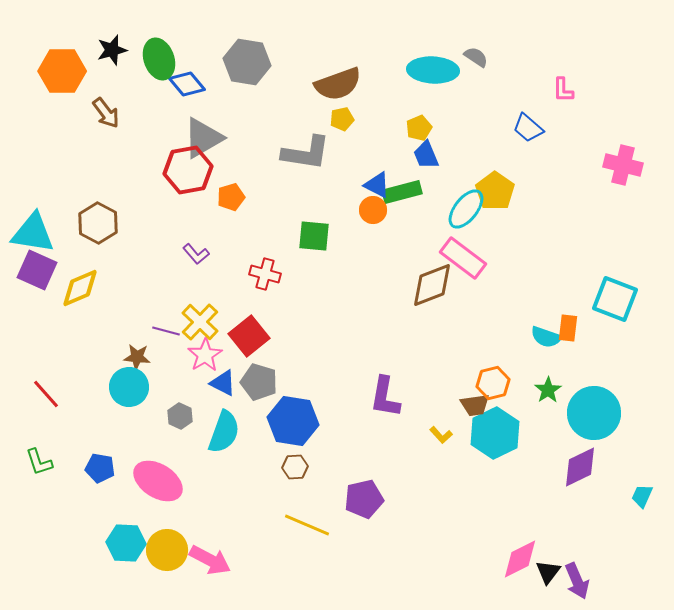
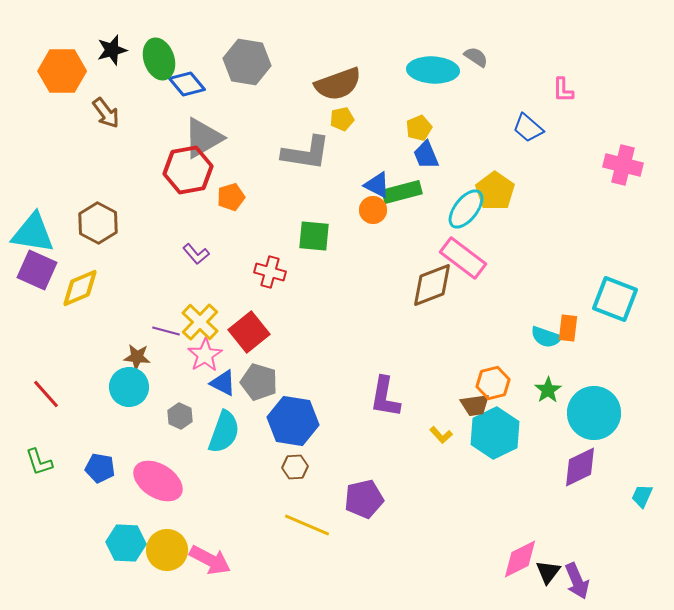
red cross at (265, 274): moved 5 px right, 2 px up
red square at (249, 336): moved 4 px up
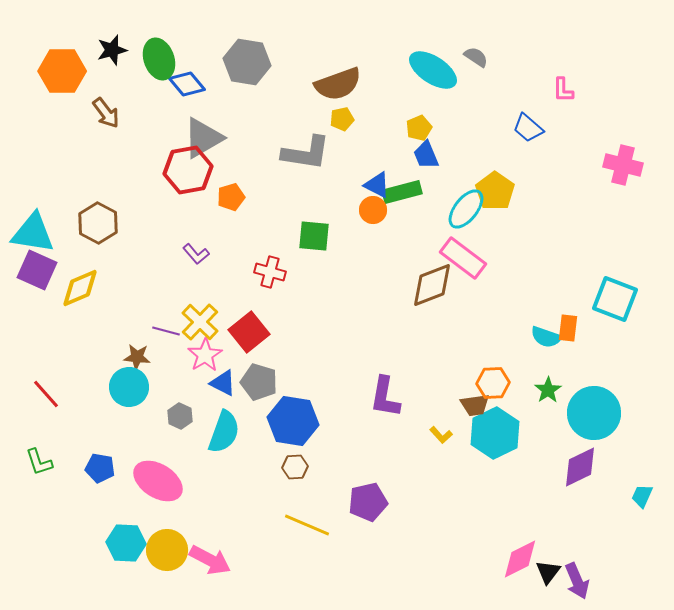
cyan ellipse at (433, 70): rotated 30 degrees clockwise
orange hexagon at (493, 383): rotated 12 degrees clockwise
purple pentagon at (364, 499): moved 4 px right, 3 px down
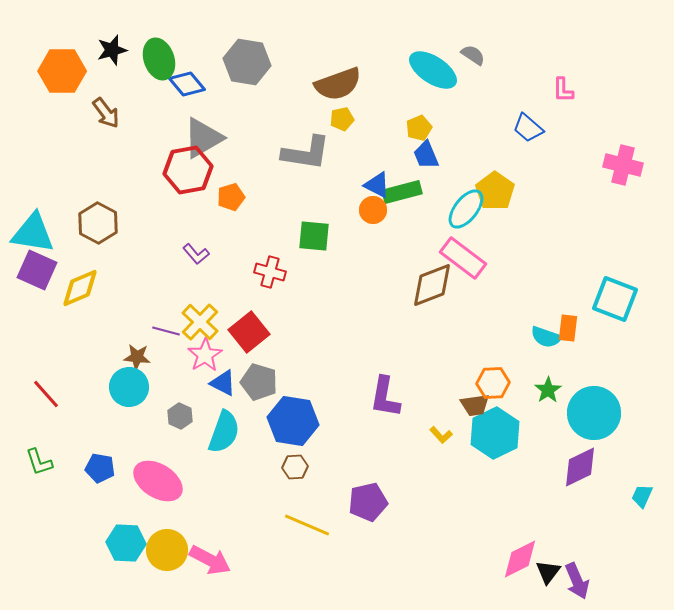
gray semicircle at (476, 57): moved 3 px left, 2 px up
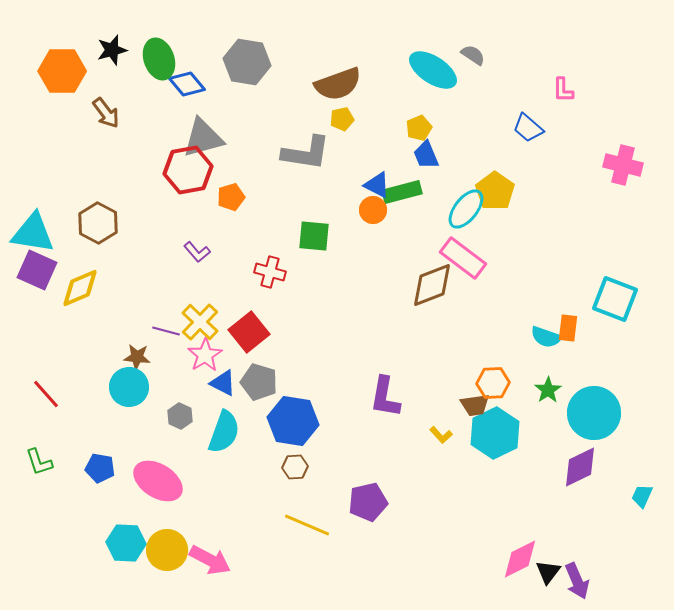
gray triangle at (203, 138): rotated 15 degrees clockwise
purple L-shape at (196, 254): moved 1 px right, 2 px up
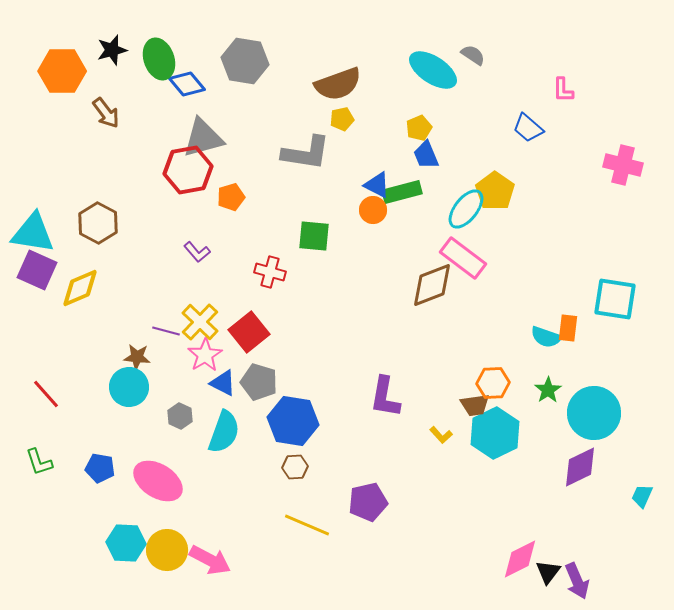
gray hexagon at (247, 62): moved 2 px left, 1 px up
cyan square at (615, 299): rotated 12 degrees counterclockwise
